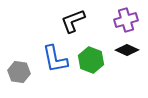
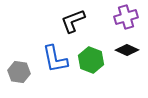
purple cross: moved 3 px up
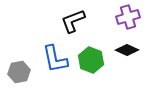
purple cross: moved 2 px right
gray hexagon: rotated 20 degrees counterclockwise
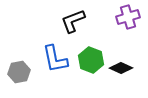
black diamond: moved 6 px left, 18 px down
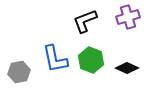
black L-shape: moved 12 px right
black diamond: moved 6 px right
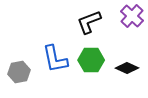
purple cross: moved 4 px right, 1 px up; rotated 30 degrees counterclockwise
black L-shape: moved 4 px right, 1 px down
green hexagon: rotated 20 degrees counterclockwise
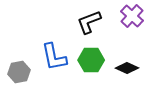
blue L-shape: moved 1 px left, 2 px up
